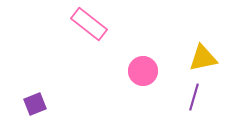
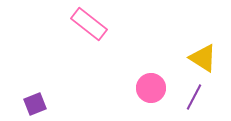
yellow triangle: rotated 44 degrees clockwise
pink circle: moved 8 px right, 17 px down
purple line: rotated 12 degrees clockwise
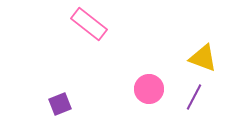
yellow triangle: rotated 12 degrees counterclockwise
pink circle: moved 2 px left, 1 px down
purple square: moved 25 px right
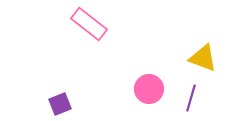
purple line: moved 3 px left, 1 px down; rotated 12 degrees counterclockwise
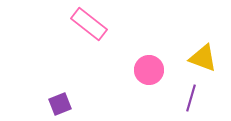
pink circle: moved 19 px up
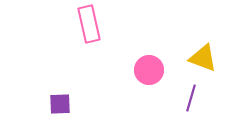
pink rectangle: rotated 39 degrees clockwise
purple square: rotated 20 degrees clockwise
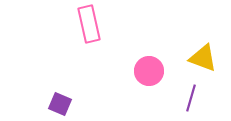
pink circle: moved 1 px down
purple square: rotated 25 degrees clockwise
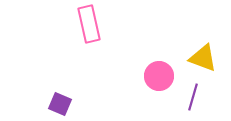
pink circle: moved 10 px right, 5 px down
purple line: moved 2 px right, 1 px up
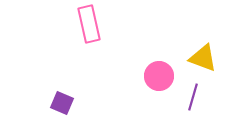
purple square: moved 2 px right, 1 px up
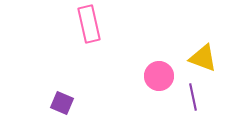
purple line: rotated 28 degrees counterclockwise
